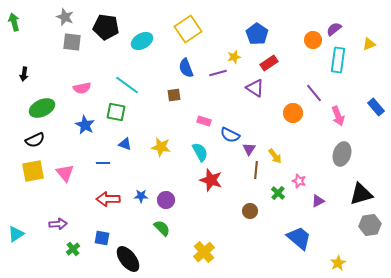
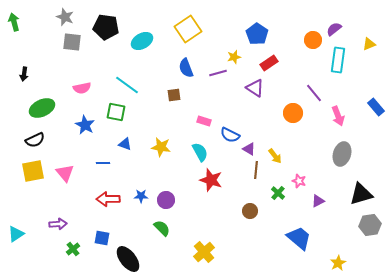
purple triangle at (249, 149): rotated 32 degrees counterclockwise
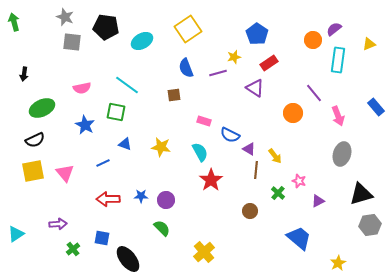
blue line at (103, 163): rotated 24 degrees counterclockwise
red star at (211, 180): rotated 20 degrees clockwise
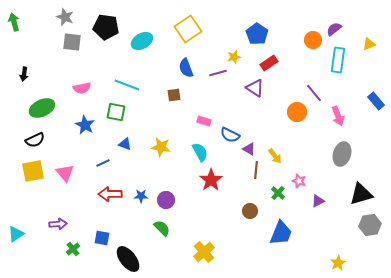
cyan line at (127, 85): rotated 15 degrees counterclockwise
blue rectangle at (376, 107): moved 6 px up
orange circle at (293, 113): moved 4 px right, 1 px up
red arrow at (108, 199): moved 2 px right, 5 px up
blue trapezoid at (299, 238): moved 18 px left, 5 px up; rotated 72 degrees clockwise
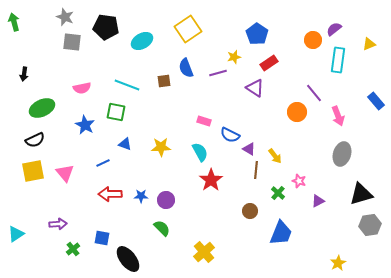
brown square at (174, 95): moved 10 px left, 14 px up
yellow star at (161, 147): rotated 12 degrees counterclockwise
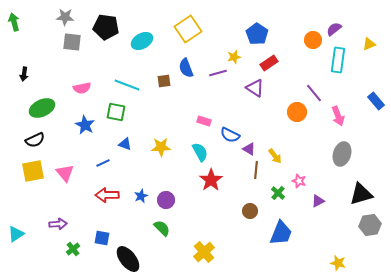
gray star at (65, 17): rotated 18 degrees counterclockwise
red arrow at (110, 194): moved 3 px left, 1 px down
blue star at (141, 196): rotated 24 degrees counterclockwise
yellow star at (338, 263): rotated 28 degrees counterclockwise
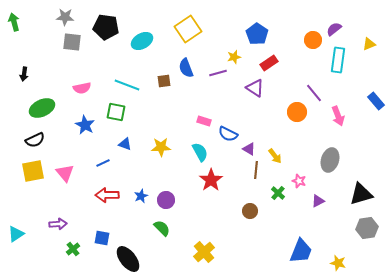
blue semicircle at (230, 135): moved 2 px left, 1 px up
gray ellipse at (342, 154): moved 12 px left, 6 px down
gray hexagon at (370, 225): moved 3 px left, 3 px down
blue trapezoid at (281, 233): moved 20 px right, 18 px down
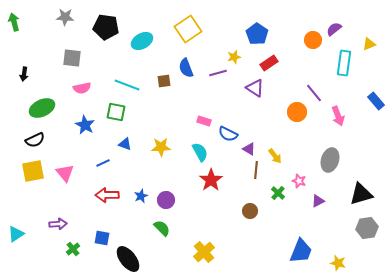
gray square at (72, 42): moved 16 px down
cyan rectangle at (338, 60): moved 6 px right, 3 px down
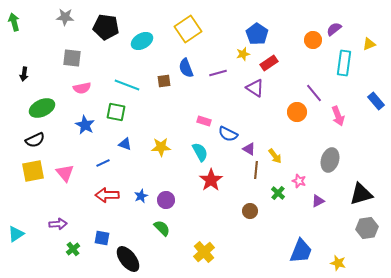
yellow star at (234, 57): moved 9 px right, 3 px up
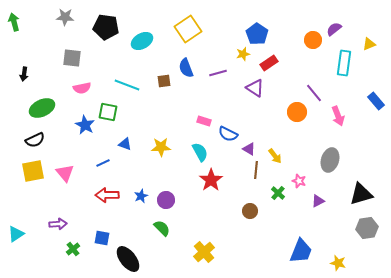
green square at (116, 112): moved 8 px left
